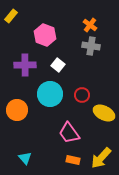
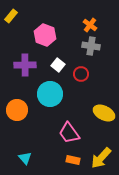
red circle: moved 1 px left, 21 px up
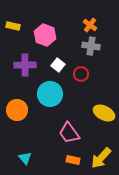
yellow rectangle: moved 2 px right, 10 px down; rotated 64 degrees clockwise
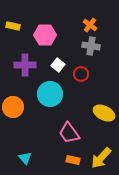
pink hexagon: rotated 20 degrees counterclockwise
orange circle: moved 4 px left, 3 px up
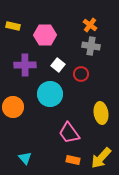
yellow ellipse: moved 3 px left; rotated 55 degrees clockwise
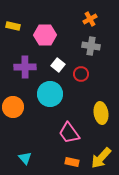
orange cross: moved 6 px up; rotated 24 degrees clockwise
purple cross: moved 2 px down
orange rectangle: moved 1 px left, 2 px down
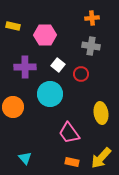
orange cross: moved 2 px right, 1 px up; rotated 24 degrees clockwise
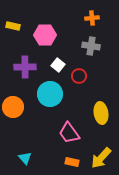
red circle: moved 2 px left, 2 px down
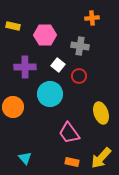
gray cross: moved 11 px left
yellow ellipse: rotated 10 degrees counterclockwise
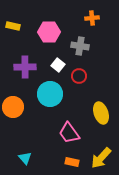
pink hexagon: moved 4 px right, 3 px up
